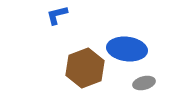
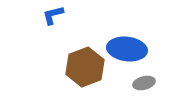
blue L-shape: moved 4 px left
brown hexagon: moved 1 px up
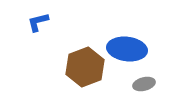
blue L-shape: moved 15 px left, 7 px down
gray ellipse: moved 1 px down
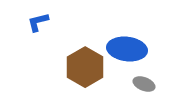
brown hexagon: rotated 9 degrees counterclockwise
gray ellipse: rotated 35 degrees clockwise
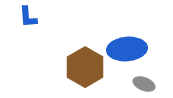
blue L-shape: moved 10 px left, 5 px up; rotated 80 degrees counterclockwise
blue ellipse: rotated 12 degrees counterclockwise
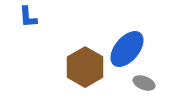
blue ellipse: rotated 45 degrees counterclockwise
gray ellipse: moved 1 px up
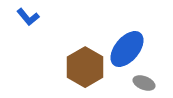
blue L-shape: rotated 35 degrees counterclockwise
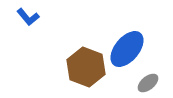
brown hexagon: moved 1 px right; rotated 9 degrees counterclockwise
gray ellipse: moved 4 px right; rotated 60 degrees counterclockwise
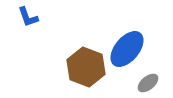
blue L-shape: rotated 20 degrees clockwise
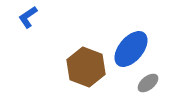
blue L-shape: rotated 75 degrees clockwise
blue ellipse: moved 4 px right
